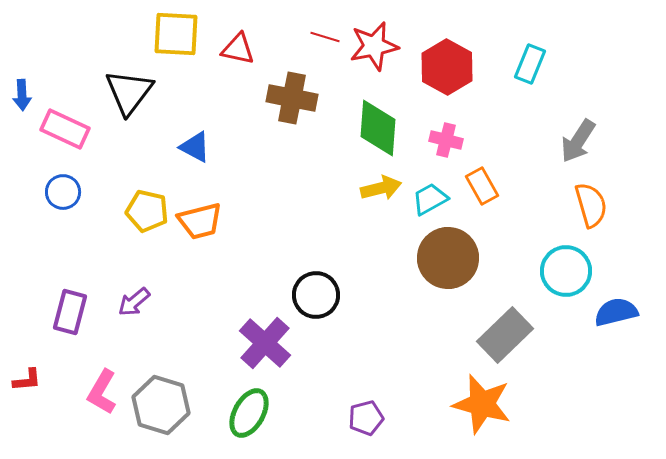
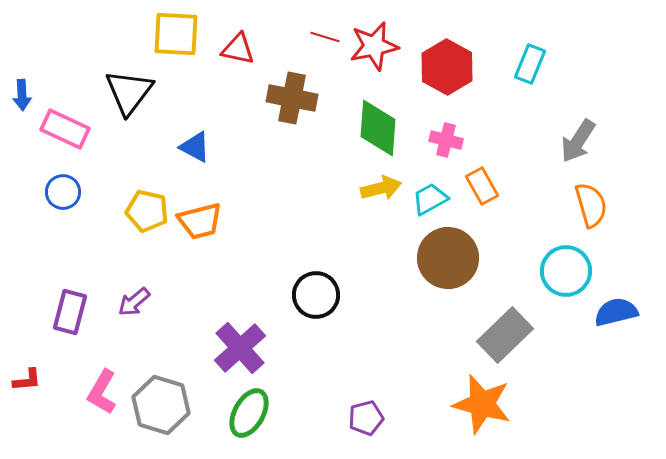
purple cross: moved 25 px left, 5 px down; rotated 6 degrees clockwise
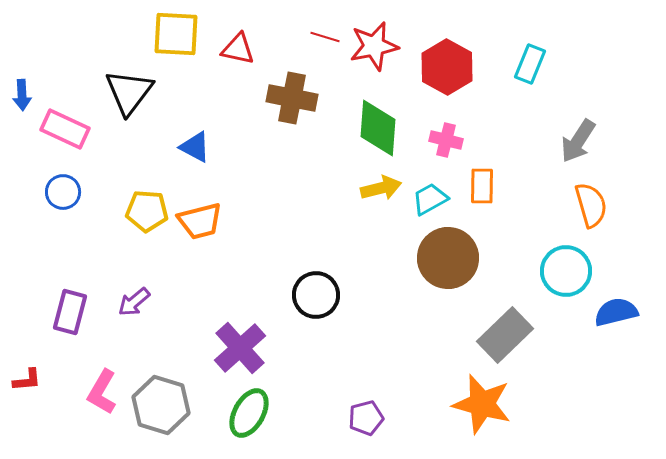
orange rectangle: rotated 30 degrees clockwise
yellow pentagon: rotated 9 degrees counterclockwise
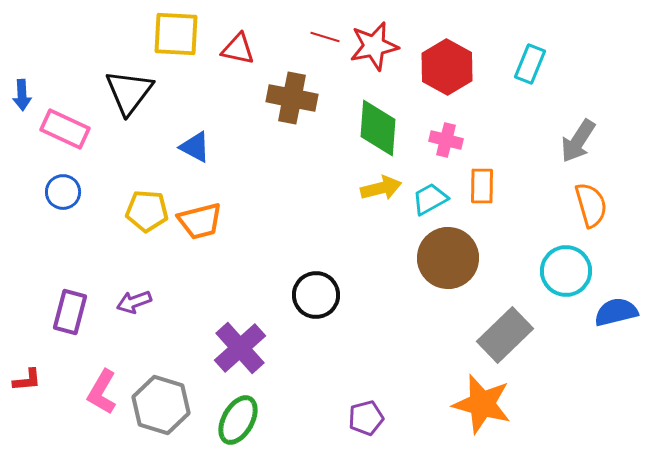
purple arrow: rotated 20 degrees clockwise
green ellipse: moved 11 px left, 7 px down
